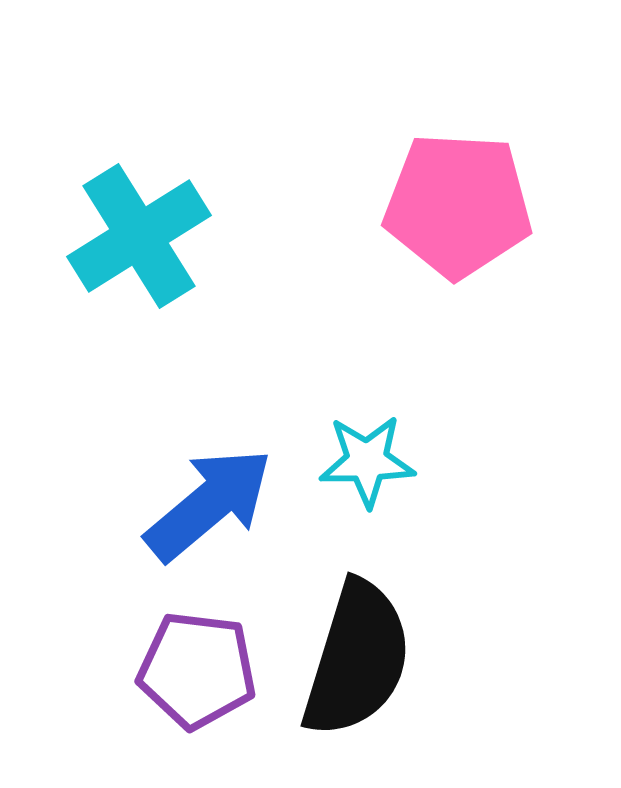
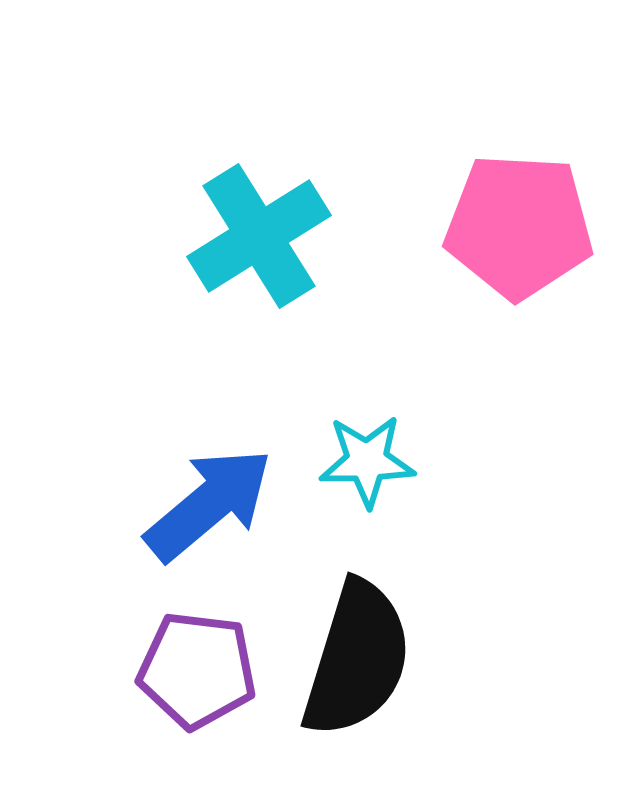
pink pentagon: moved 61 px right, 21 px down
cyan cross: moved 120 px right
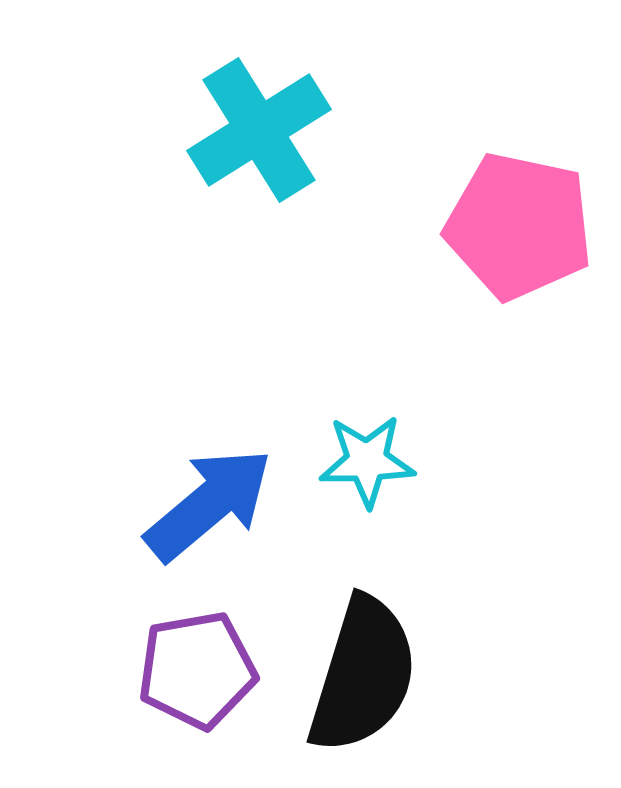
pink pentagon: rotated 9 degrees clockwise
cyan cross: moved 106 px up
black semicircle: moved 6 px right, 16 px down
purple pentagon: rotated 17 degrees counterclockwise
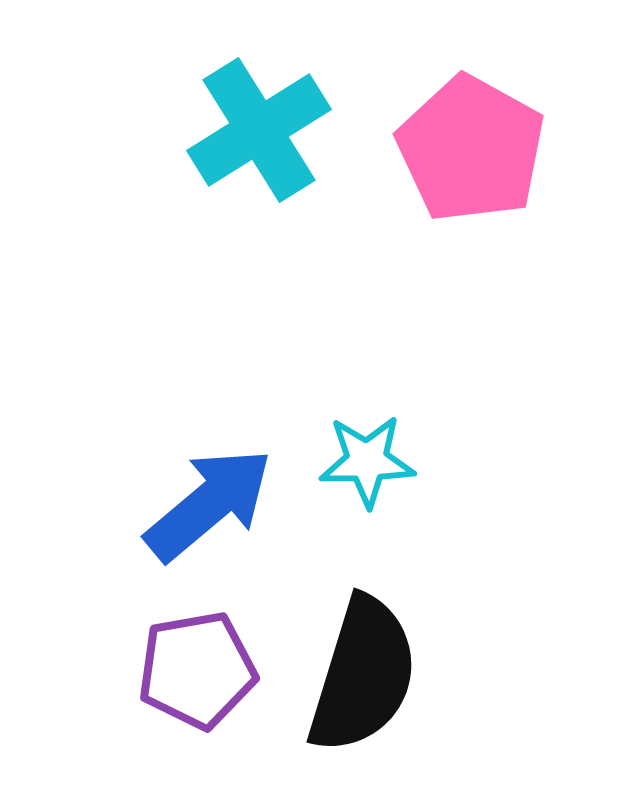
pink pentagon: moved 48 px left, 77 px up; rotated 17 degrees clockwise
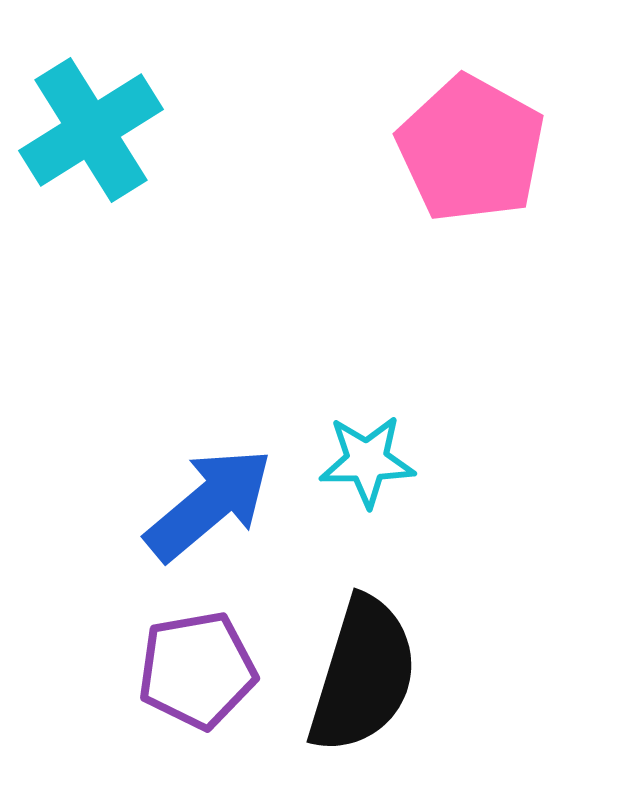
cyan cross: moved 168 px left
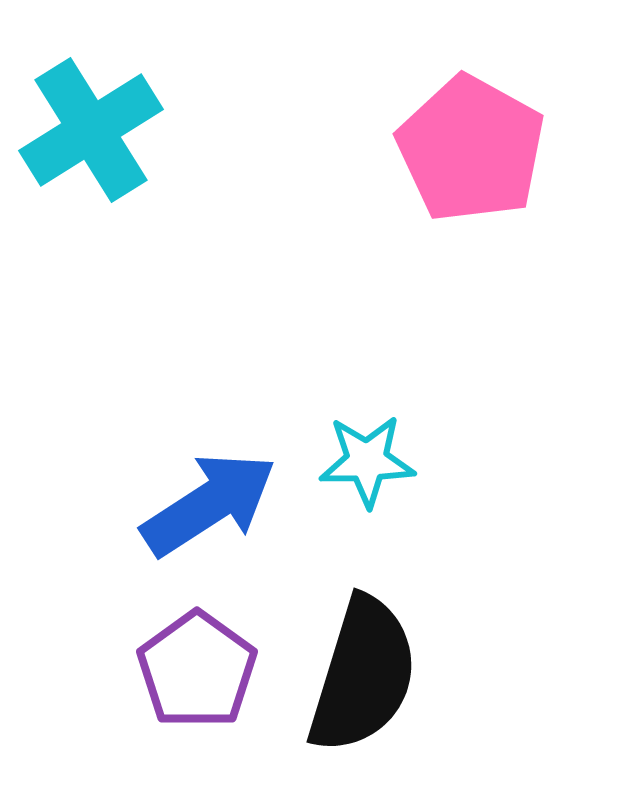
blue arrow: rotated 7 degrees clockwise
purple pentagon: rotated 26 degrees counterclockwise
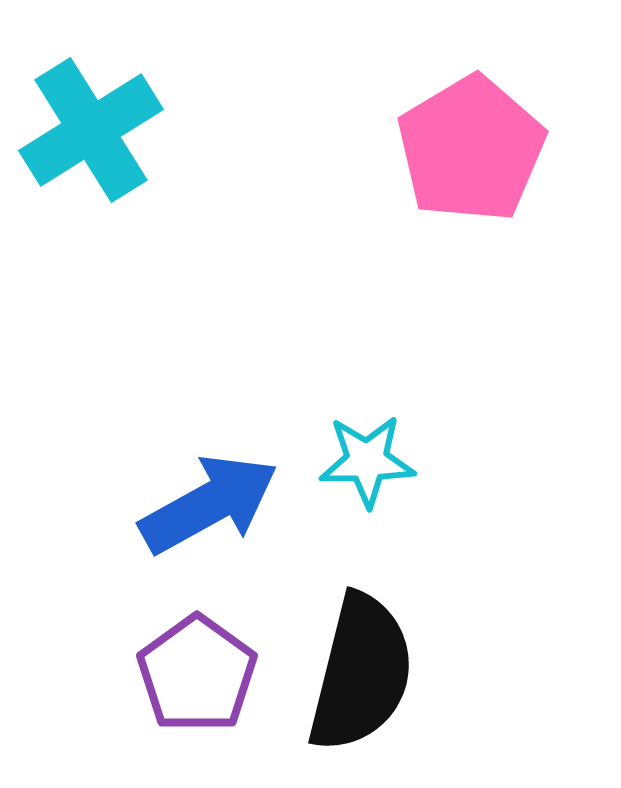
pink pentagon: rotated 12 degrees clockwise
blue arrow: rotated 4 degrees clockwise
purple pentagon: moved 4 px down
black semicircle: moved 2 px left, 2 px up; rotated 3 degrees counterclockwise
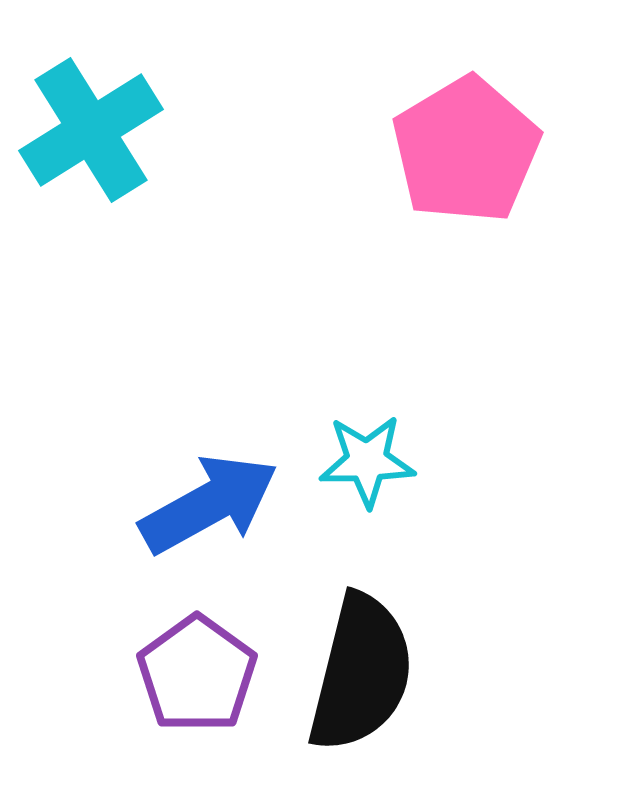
pink pentagon: moved 5 px left, 1 px down
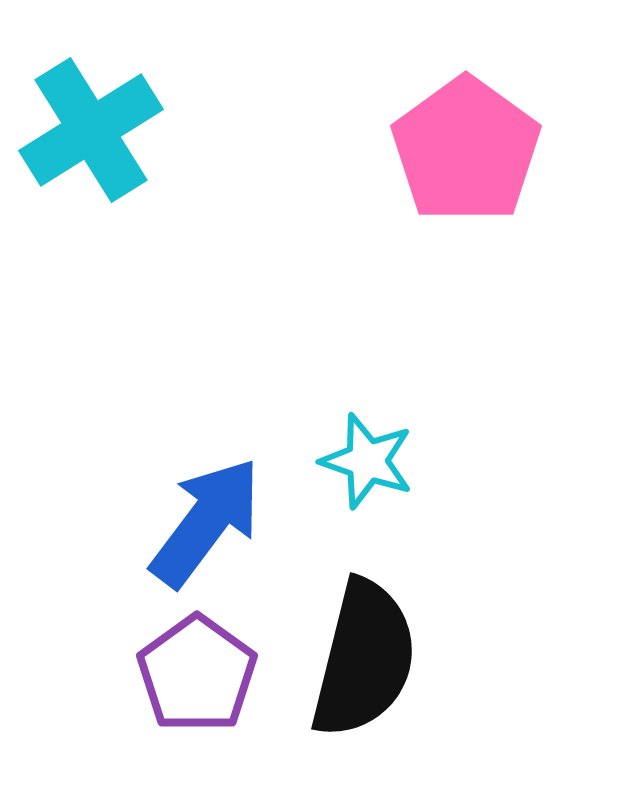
pink pentagon: rotated 5 degrees counterclockwise
cyan star: rotated 20 degrees clockwise
blue arrow: moved 3 px left, 18 px down; rotated 24 degrees counterclockwise
black semicircle: moved 3 px right, 14 px up
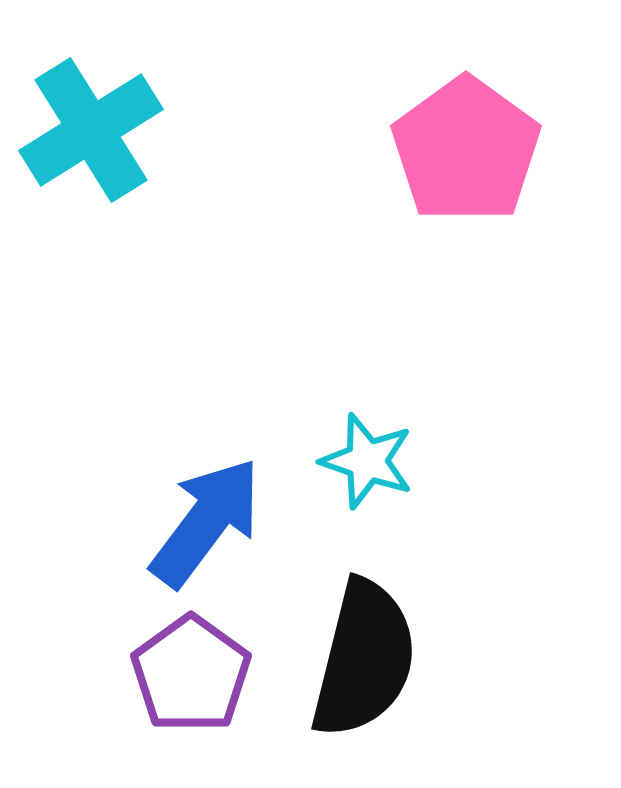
purple pentagon: moved 6 px left
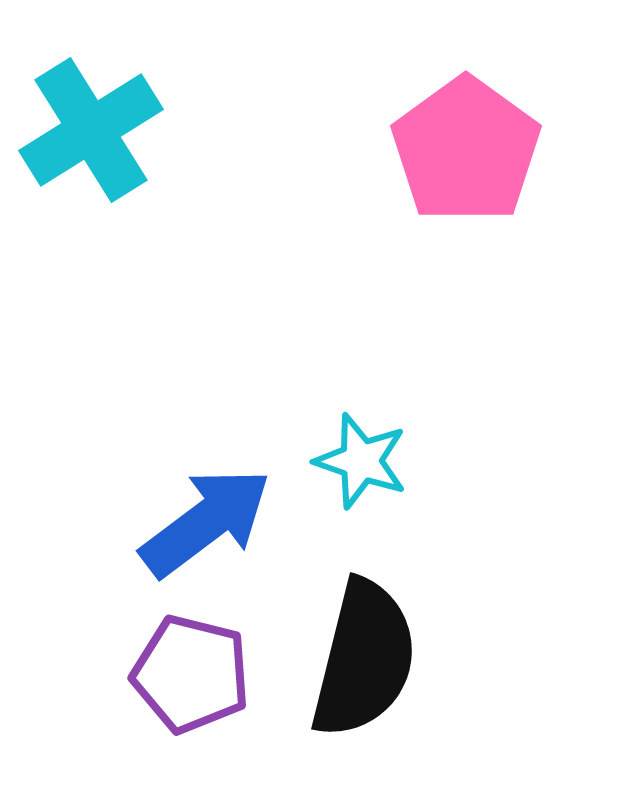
cyan star: moved 6 px left
blue arrow: rotated 16 degrees clockwise
purple pentagon: rotated 22 degrees counterclockwise
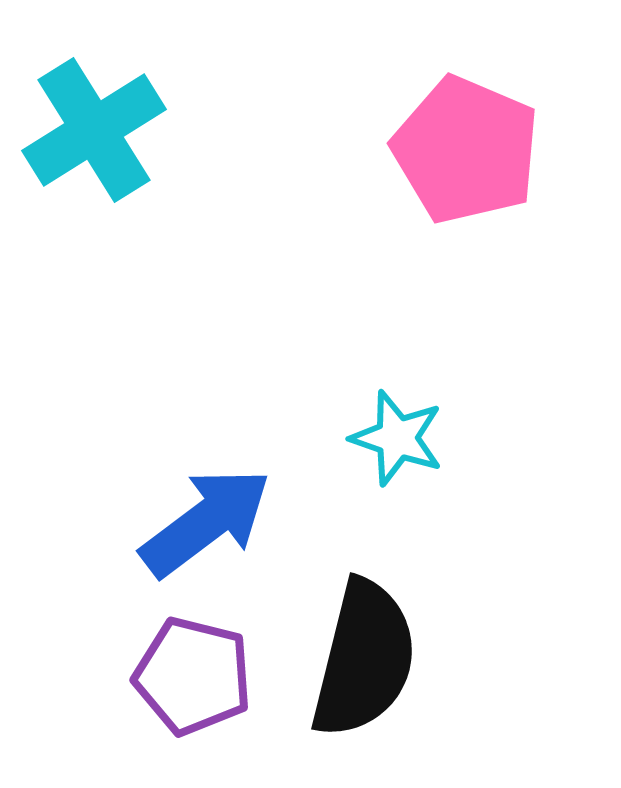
cyan cross: moved 3 px right
pink pentagon: rotated 13 degrees counterclockwise
cyan star: moved 36 px right, 23 px up
purple pentagon: moved 2 px right, 2 px down
